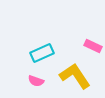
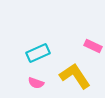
cyan rectangle: moved 4 px left
pink semicircle: moved 2 px down
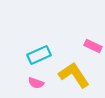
cyan rectangle: moved 1 px right, 2 px down
yellow L-shape: moved 1 px left, 1 px up
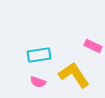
cyan rectangle: rotated 15 degrees clockwise
pink semicircle: moved 2 px right, 1 px up
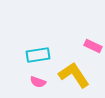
cyan rectangle: moved 1 px left
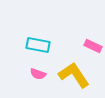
cyan rectangle: moved 10 px up; rotated 20 degrees clockwise
pink semicircle: moved 8 px up
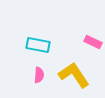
pink rectangle: moved 4 px up
pink semicircle: moved 1 px right, 1 px down; rotated 105 degrees counterclockwise
